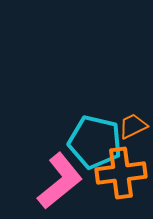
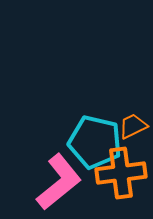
pink L-shape: moved 1 px left, 1 px down
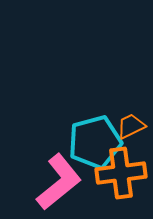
orange trapezoid: moved 2 px left
cyan pentagon: rotated 28 degrees counterclockwise
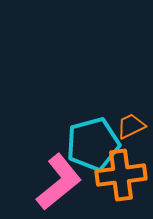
cyan pentagon: moved 2 px left, 2 px down
orange cross: moved 2 px down
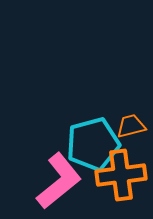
orange trapezoid: rotated 12 degrees clockwise
pink L-shape: moved 1 px up
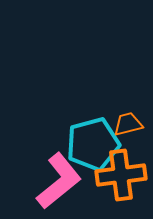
orange trapezoid: moved 3 px left, 2 px up
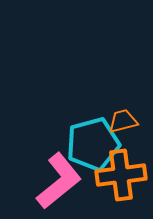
orange trapezoid: moved 5 px left, 3 px up
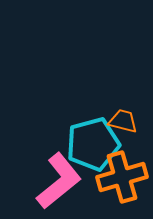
orange trapezoid: rotated 28 degrees clockwise
orange cross: moved 1 px right, 2 px down; rotated 9 degrees counterclockwise
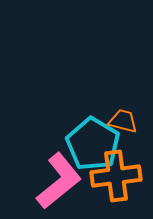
cyan pentagon: rotated 26 degrees counterclockwise
orange cross: moved 6 px left, 1 px up; rotated 9 degrees clockwise
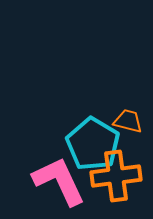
orange trapezoid: moved 5 px right
pink L-shape: rotated 76 degrees counterclockwise
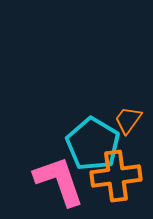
orange trapezoid: moved 1 px up; rotated 68 degrees counterclockwise
pink L-shape: rotated 6 degrees clockwise
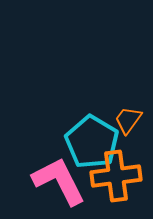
cyan pentagon: moved 1 px left, 2 px up
pink L-shape: rotated 8 degrees counterclockwise
